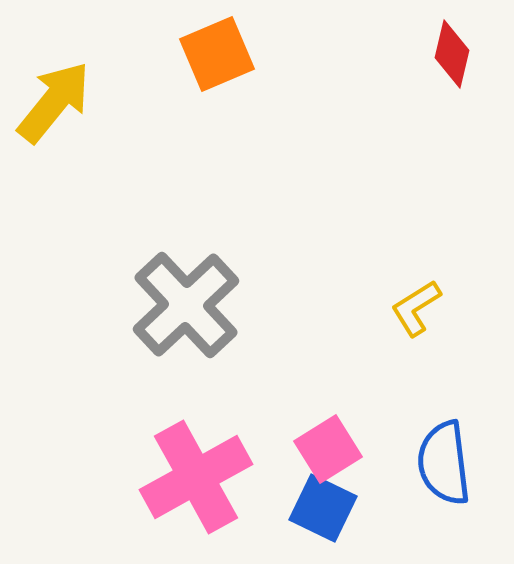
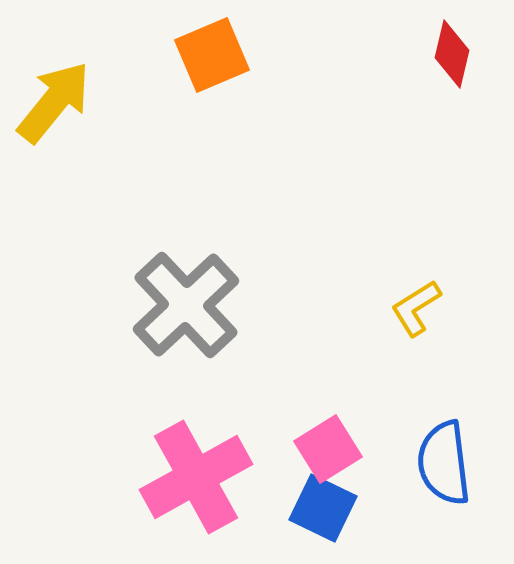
orange square: moved 5 px left, 1 px down
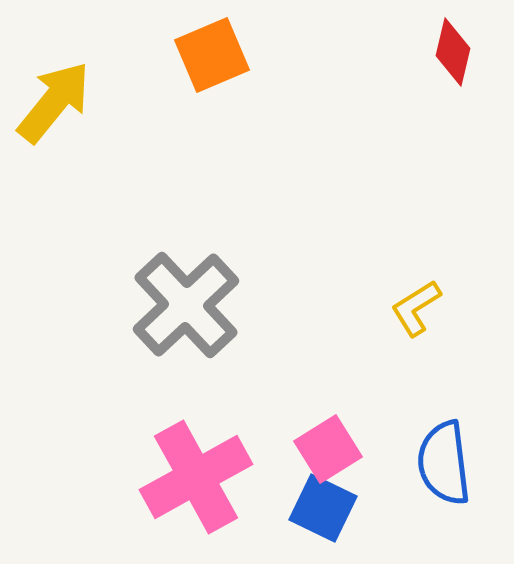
red diamond: moved 1 px right, 2 px up
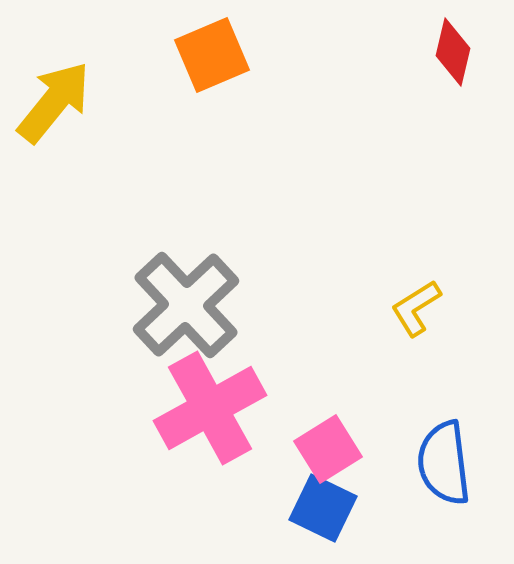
pink cross: moved 14 px right, 69 px up
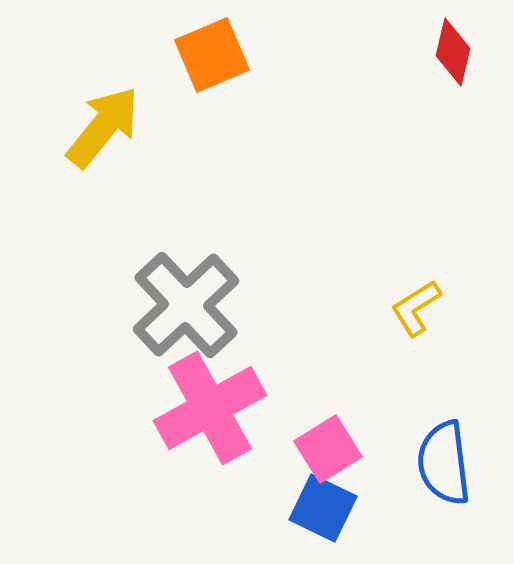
yellow arrow: moved 49 px right, 25 px down
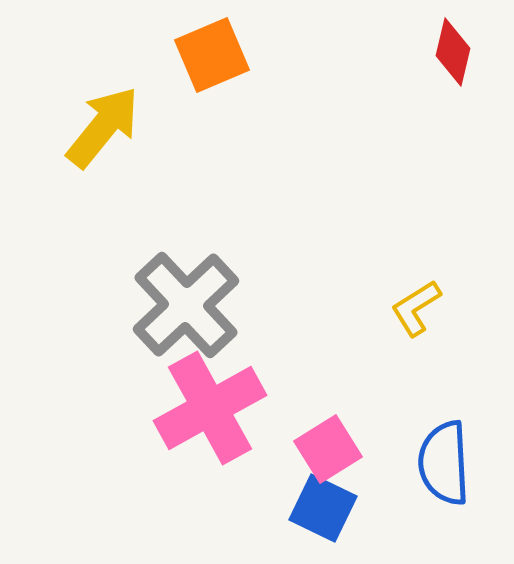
blue semicircle: rotated 4 degrees clockwise
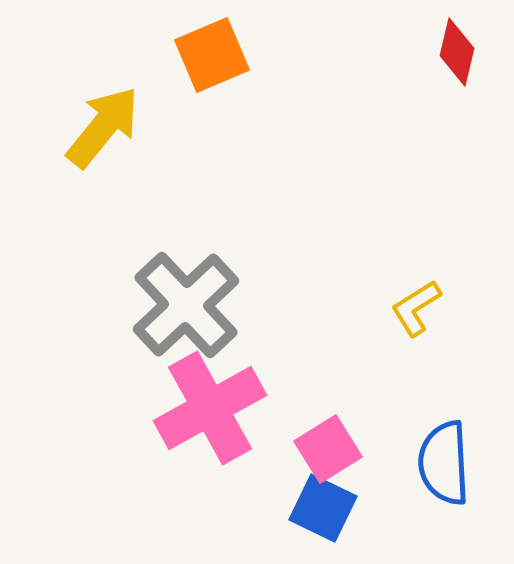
red diamond: moved 4 px right
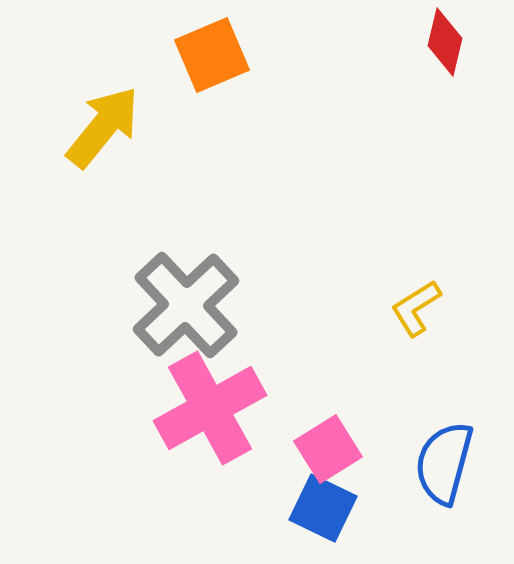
red diamond: moved 12 px left, 10 px up
blue semicircle: rotated 18 degrees clockwise
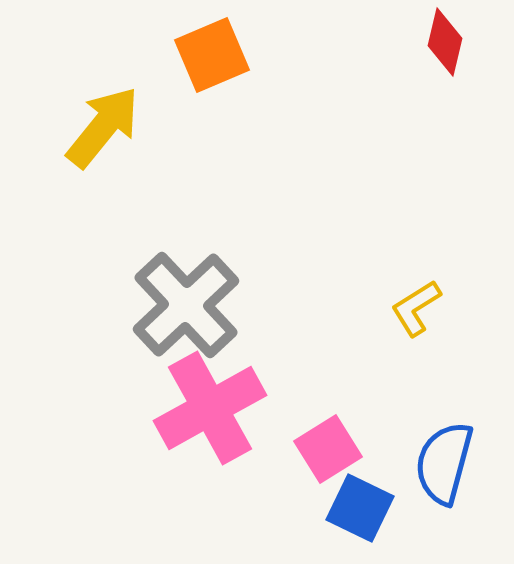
blue square: moved 37 px right
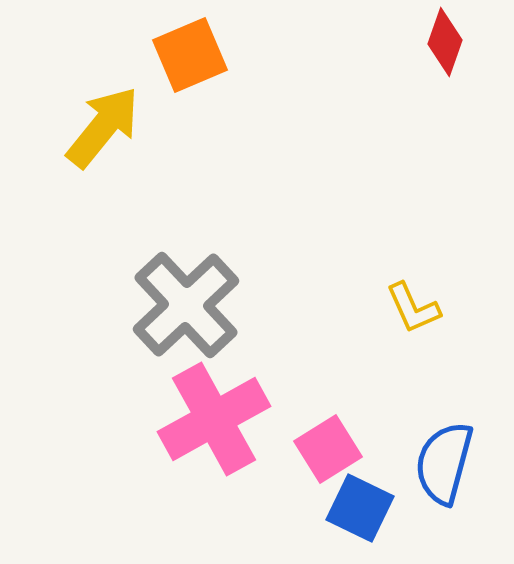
red diamond: rotated 6 degrees clockwise
orange square: moved 22 px left
yellow L-shape: moved 3 px left; rotated 82 degrees counterclockwise
pink cross: moved 4 px right, 11 px down
